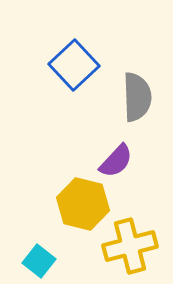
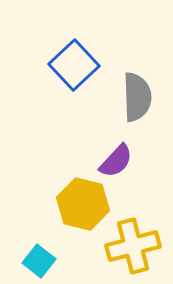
yellow cross: moved 3 px right
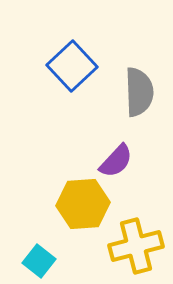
blue square: moved 2 px left, 1 px down
gray semicircle: moved 2 px right, 5 px up
yellow hexagon: rotated 18 degrees counterclockwise
yellow cross: moved 3 px right
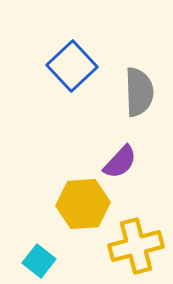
purple semicircle: moved 4 px right, 1 px down
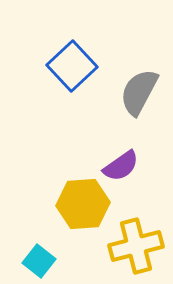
gray semicircle: rotated 150 degrees counterclockwise
purple semicircle: moved 1 px right, 4 px down; rotated 12 degrees clockwise
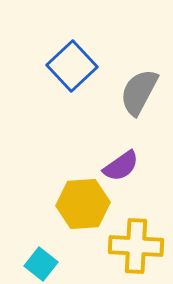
yellow cross: rotated 18 degrees clockwise
cyan square: moved 2 px right, 3 px down
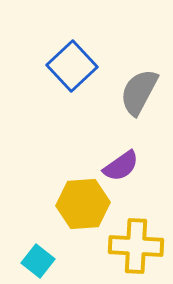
cyan square: moved 3 px left, 3 px up
